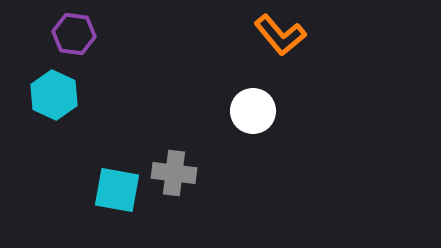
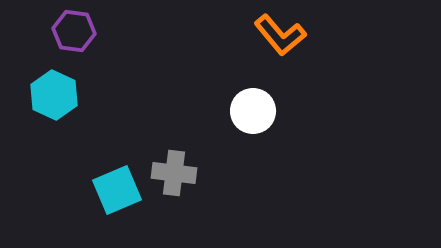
purple hexagon: moved 3 px up
cyan square: rotated 33 degrees counterclockwise
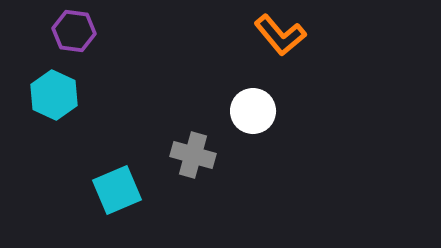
gray cross: moved 19 px right, 18 px up; rotated 9 degrees clockwise
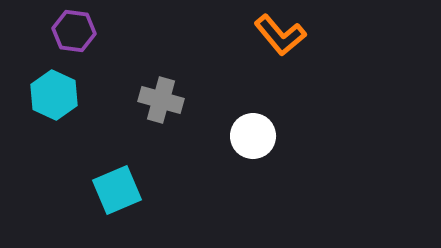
white circle: moved 25 px down
gray cross: moved 32 px left, 55 px up
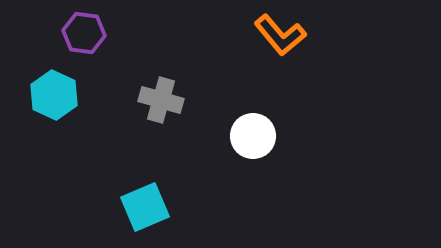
purple hexagon: moved 10 px right, 2 px down
cyan square: moved 28 px right, 17 px down
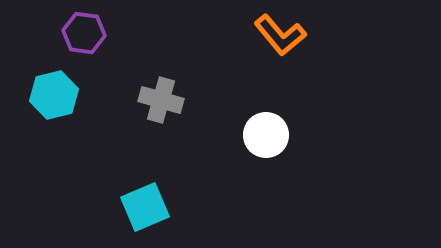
cyan hexagon: rotated 21 degrees clockwise
white circle: moved 13 px right, 1 px up
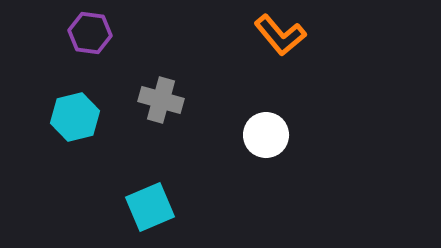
purple hexagon: moved 6 px right
cyan hexagon: moved 21 px right, 22 px down
cyan square: moved 5 px right
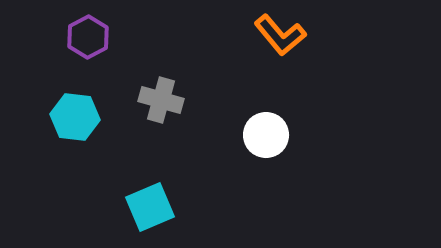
purple hexagon: moved 2 px left, 4 px down; rotated 24 degrees clockwise
cyan hexagon: rotated 21 degrees clockwise
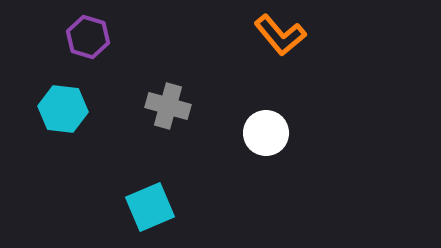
purple hexagon: rotated 15 degrees counterclockwise
gray cross: moved 7 px right, 6 px down
cyan hexagon: moved 12 px left, 8 px up
white circle: moved 2 px up
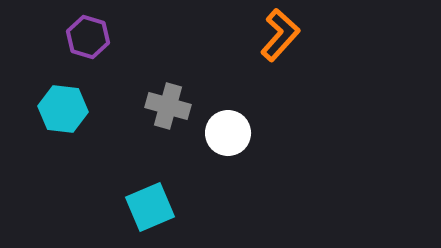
orange L-shape: rotated 98 degrees counterclockwise
white circle: moved 38 px left
